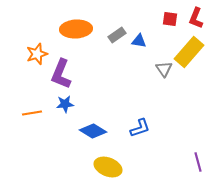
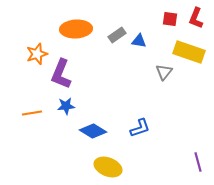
yellow rectangle: rotated 68 degrees clockwise
gray triangle: moved 3 px down; rotated 12 degrees clockwise
blue star: moved 1 px right, 2 px down
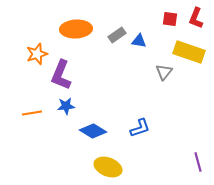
purple L-shape: moved 1 px down
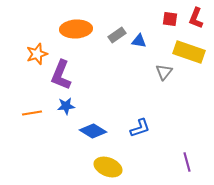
purple line: moved 11 px left
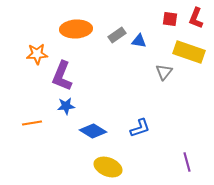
orange star: rotated 15 degrees clockwise
purple L-shape: moved 1 px right, 1 px down
orange line: moved 10 px down
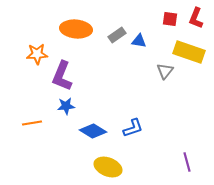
orange ellipse: rotated 8 degrees clockwise
gray triangle: moved 1 px right, 1 px up
blue L-shape: moved 7 px left
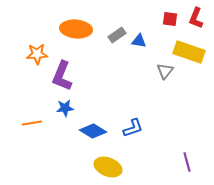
blue star: moved 1 px left, 2 px down
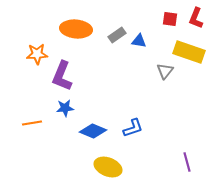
blue diamond: rotated 8 degrees counterclockwise
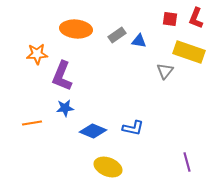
blue L-shape: rotated 30 degrees clockwise
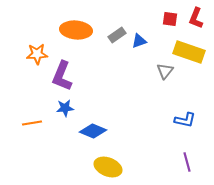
orange ellipse: moved 1 px down
blue triangle: rotated 28 degrees counterclockwise
blue L-shape: moved 52 px right, 8 px up
